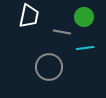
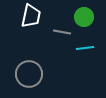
white trapezoid: moved 2 px right
gray circle: moved 20 px left, 7 px down
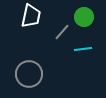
gray line: rotated 60 degrees counterclockwise
cyan line: moved 2 px left, 1 px down
